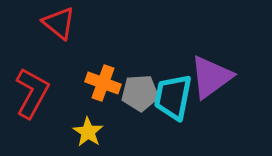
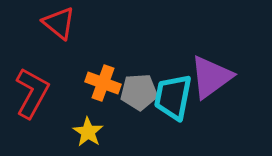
gray pentagon: moved 1 px left, 1 px up
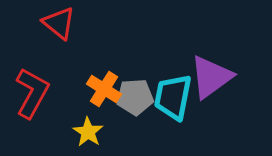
orange cross: moved 1 px right, 6 px down; rotated 12 degrees clockwise
gray pentagon: moved 4 px left, 5 px down
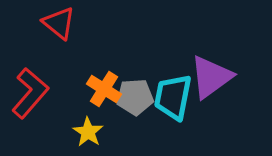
red L-shape: moved 2 px left; rotated 12 degrees clockwise
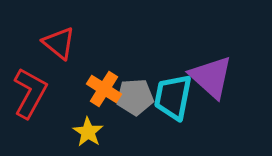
red triangle: moved 20 px down
purple triangle: rotated 42 degrees counterclockwise
red L-shape: rotated 12 degrees counterclockwise
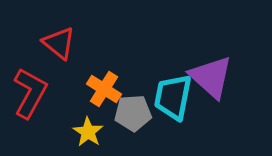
gray pentagon: moved 2 px left, 16 px down
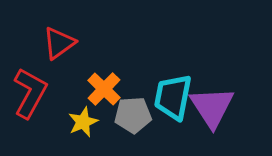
red triangle: rotated 45 degrees clockwise
purple triangle: moved 1 px right, 30 px down; rotated 15 degrees clockwise
orange cross: rotated 12 degrees clockwise
gray pentagon: moved 2 px down
yellow star: moved 5 px left, 10 px up; rotated 16 degrees clockwise
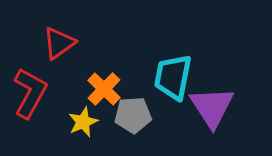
cyan trapezoid: moved 20 px up
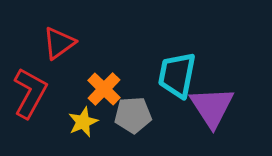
cyan trapezoid: moved 4 px right, 2 px up
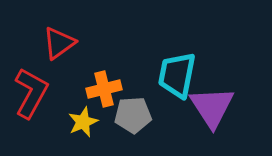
orange cross: rotated 32 degrees clockwise
red L-shape: moved 1 px right
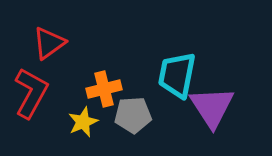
red triangle: moved 10 px left
